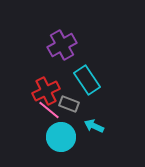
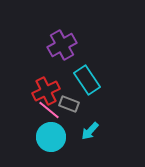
cyan arrow: moved 4 px left, 5 px down; rotated 72 degrees counterclockwise
cyan circle: moved 10 px left
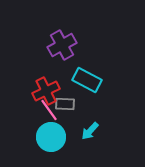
cyan rectangle: rotated 28 degrees counterclockwise
gray rectangle: moved 4 px left; rotated 18 degrees counterclockwise
pink line: rotated 15 degrees clockwise
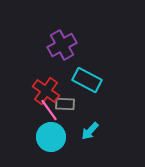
red cross: rotated 28 degrees counterclockwise
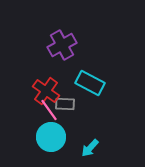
cyan rectangle: moved 3 px right, 3 px down
cyan arrow: moved 17 px down
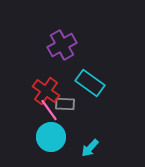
cyan rectangle: rotated 8 degrees clockwise
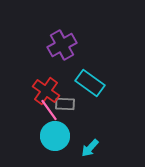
cyan circle: moved 4 px right, 1 px up
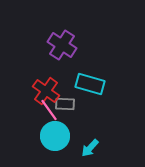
purple cross: rotated 28 degrees counterclockwise
cyan rectangle: moved 1 px down; rotated 20 degrees counterclockwise
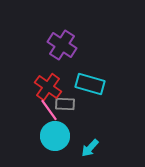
red cross: moved 2 px right, 4 px up
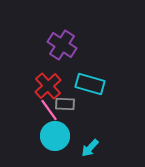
red cross: moved 1 px up; rotated 12 degrees clockwise
